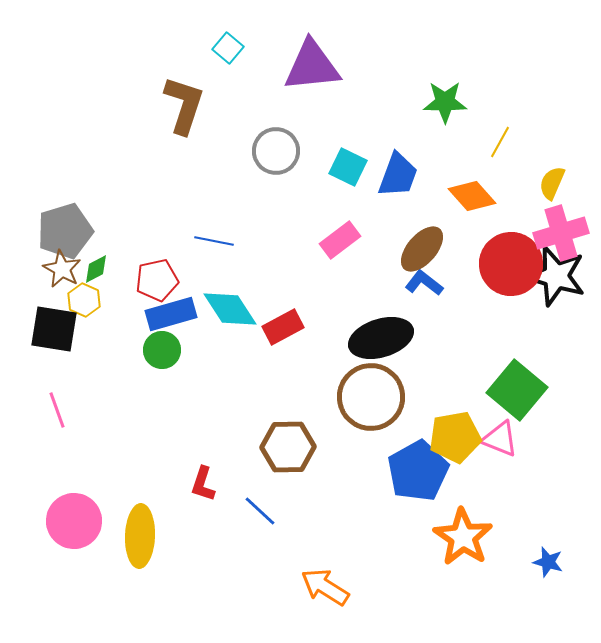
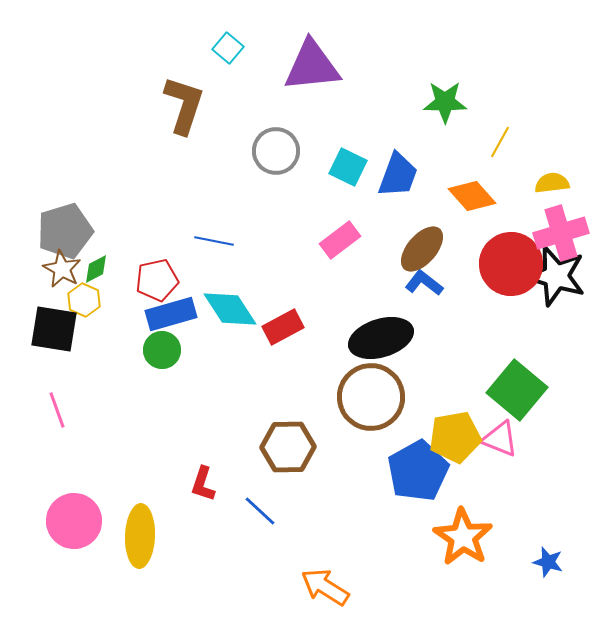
yellow semicircle at (552, 183): rotated 60 degrees clockwise
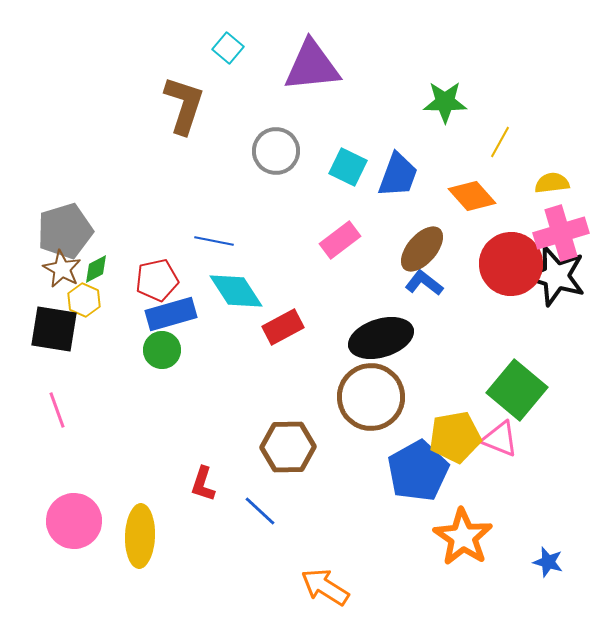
cyan diamond at (230, 309): moved 6 px right, 18 px up
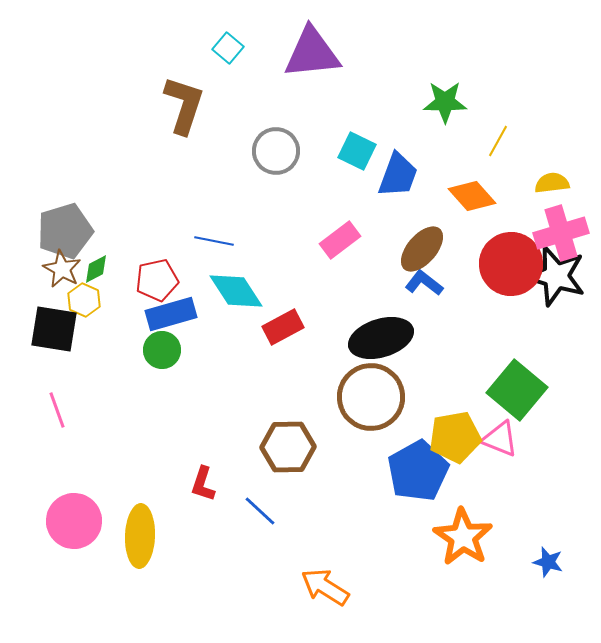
purple triangle at (312, 66): moved 13 px up
yellow line at (500, 142): moved 2 px left, 1 px up
cyan square at (348, 167): moved 9 px right, 16 px up
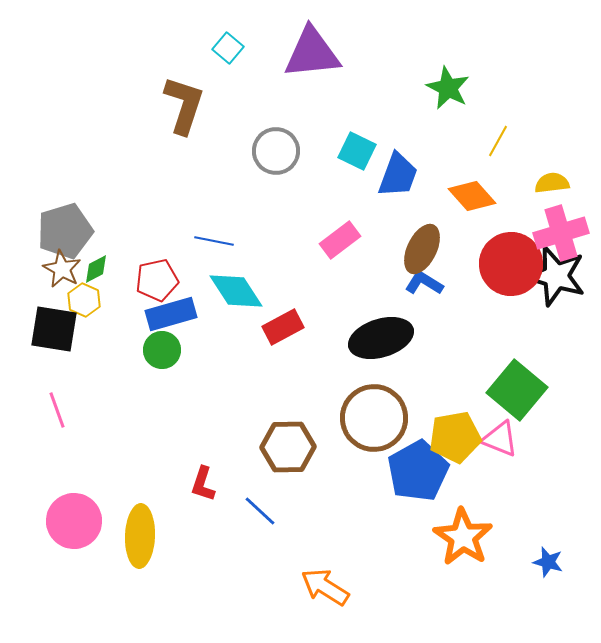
green star at (445, 102): moved 3 px right, 14 px up; rotated 27 degrees clockwise
brown ellipse at (422, 249): rotated 15 degrees counterclockwise
blue L-shape at (424, 283): rotated 6 degrees counterclockwise
brown circle at (371, 397): moved 3 px right, 21 px down
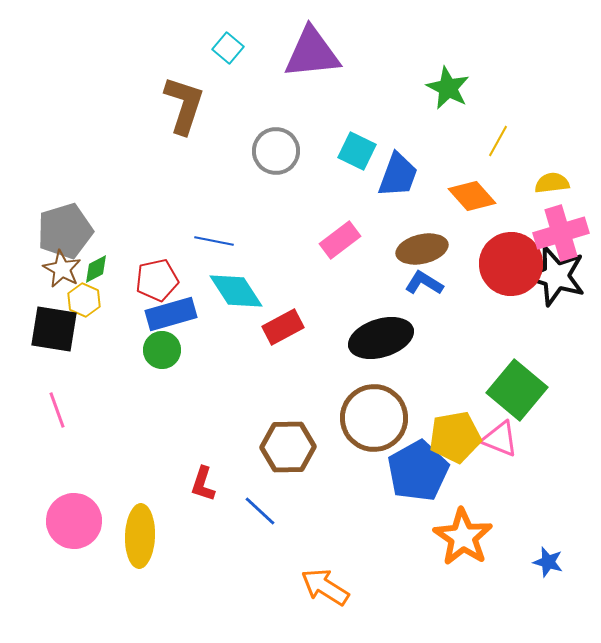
brown ellipse at (422, 249): rotated 51 degrees clockwise
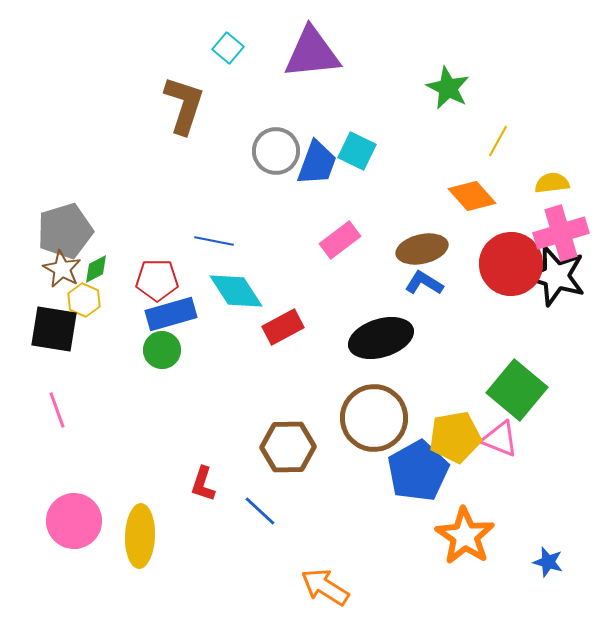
blue trapezoid at (398, 175): moved 81 px left, 12 px up
red pentagon at (157, 280): rotated 12 degrees clockwise
orange star at (463, 537): moved 2 px right, 1 px up
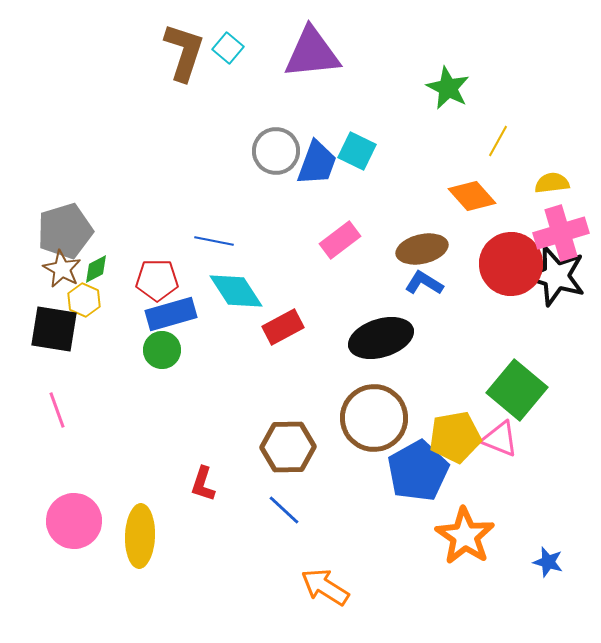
brown L-shape at (184, 105): moved 53 px up
blue line at (260, 511): moved 24 px right, 1 px up
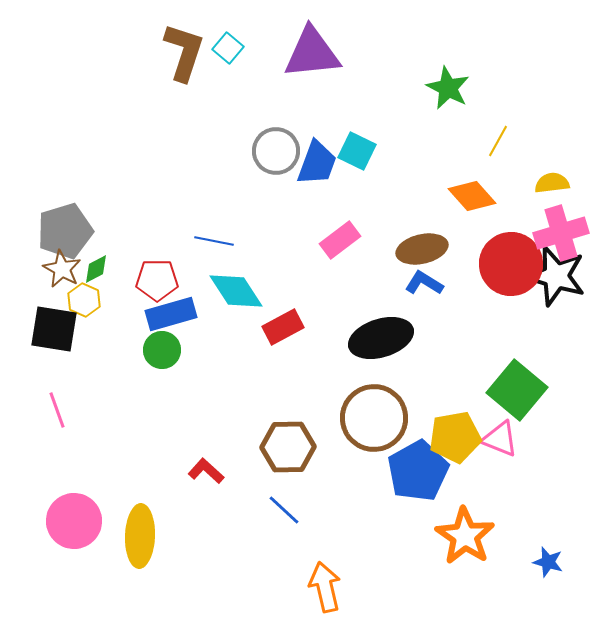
red L-shape at (203, 484): moved 3 px right, 13 px up; rotated 114 degrees clockwise
orange arrow at (325, 587): rotated 45 degrees clockwise
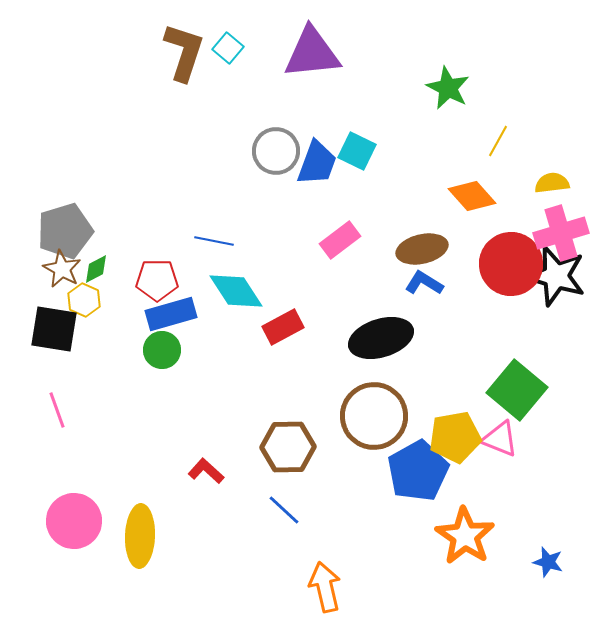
brown circle at (374, 418): moved 2 px up
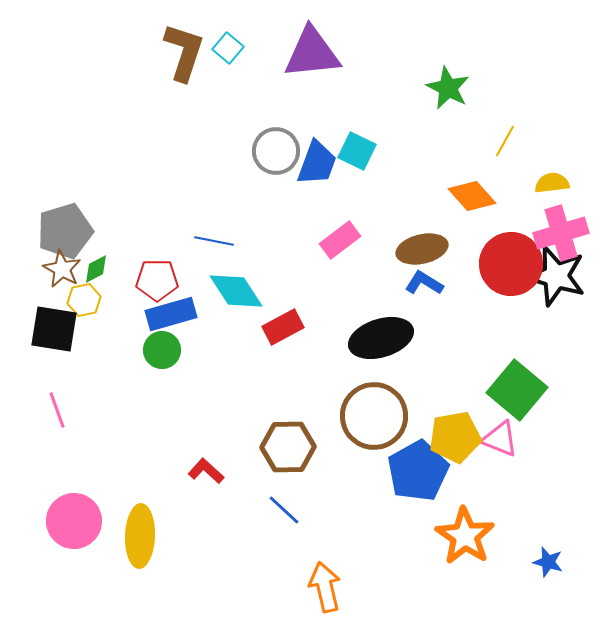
yellow line at (498, 141): moved 7 px right
yellow hexagon at (84, 300): rotated 24 degrees clockwise
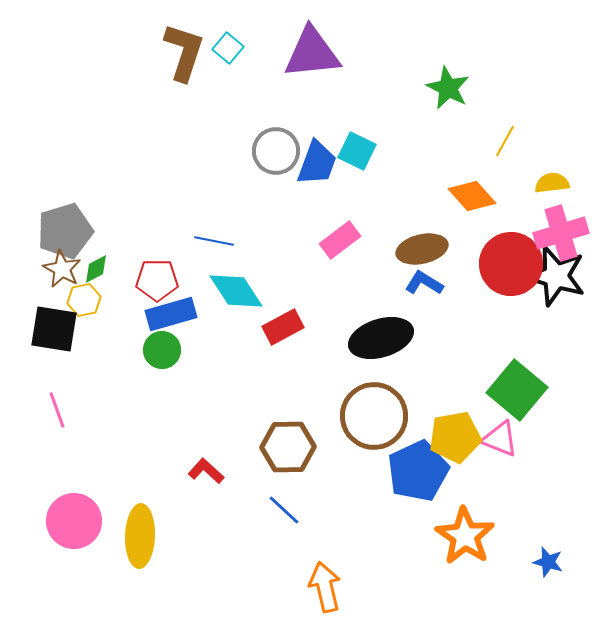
blue pentagon at (418, 471): rotated 4 degrees clockwise
